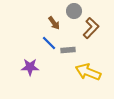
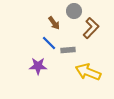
purple star: moved 8 px right, 1 px up
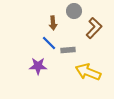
brown arrow: moved 1 px left; rotated 32 degrees clockwise
brown L-shape: moved 3 px right
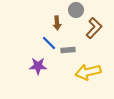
gray circle: moved 2 px right, 1 px up
brown arrow: moved 4 px right
yellow arrow: rotated 35 degrees counterclockwise
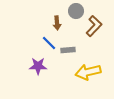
gray circle: moved 1 px down
brown L-shape: moved 2 px up
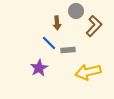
purple star: moved 1 px right, 2 px down; rotated 30 degrees counterclockwise
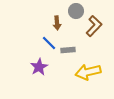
purple star: moved 1 px up
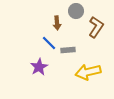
brown L-shape: moved 2 px right, 1 px down; rotated 10 degrees counterclockwise
